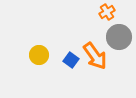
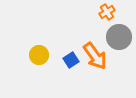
blue square: rotated 21 degrees clockwise
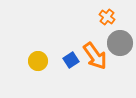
orange cross: moved 5 px down; rotated 21 degrees counterclockwise
gray circle: moved 1 px right, 6 px down
yellow circle: moved 1 px left, 6 px down
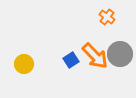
gray circle: moved 11 px down
orange arrow: rotated 8 degrees counterclockwise
yellow circle: moved 14 px left, 3 px down
